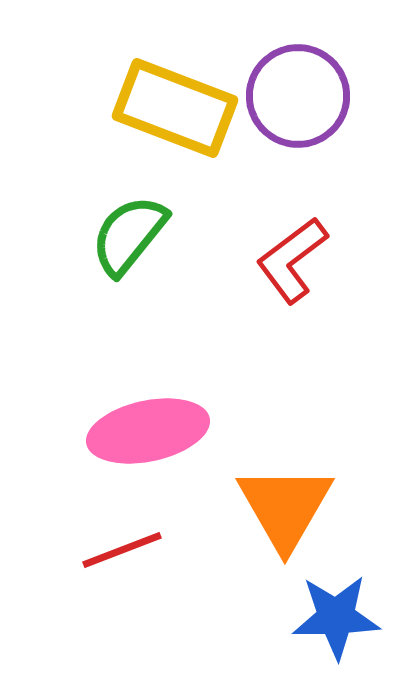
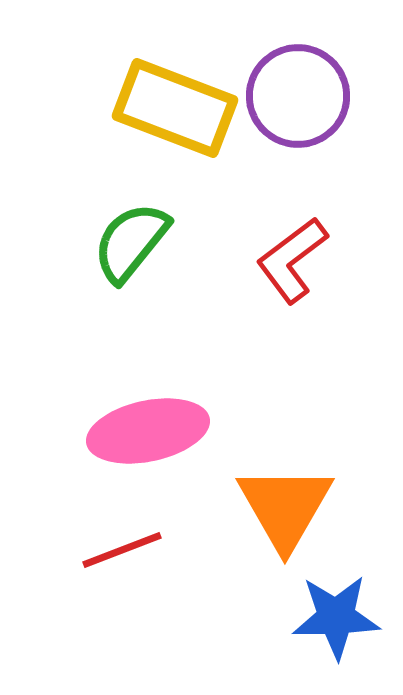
green semicircle: moved 2 px right, 7 px down
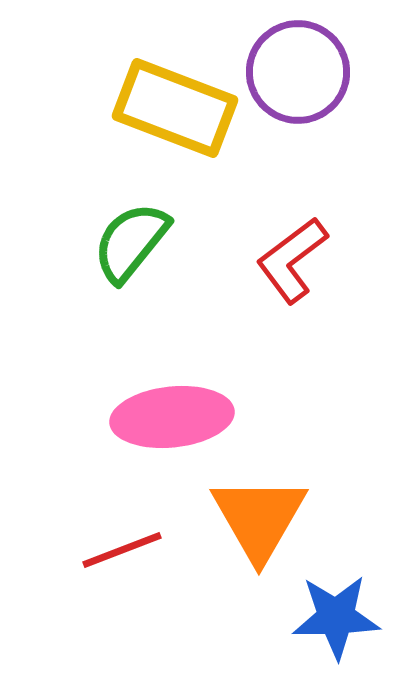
purple circle: moved 24 px up
pink ellipse: moved 24 px right, 14 px up; rotated 6 degrees clockwise
orange triangle: moved 26 px left, 11 px down
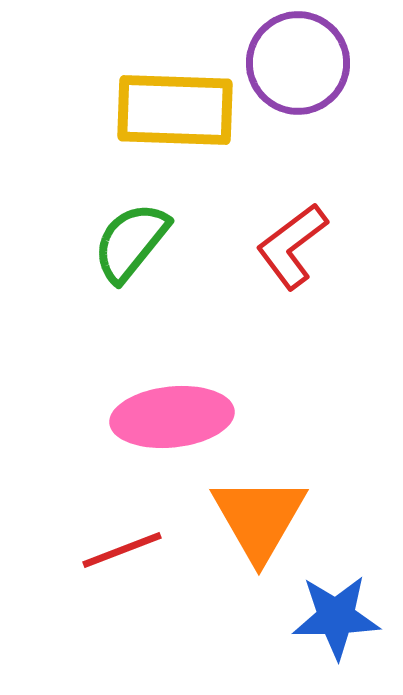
purple circle: moved 9 px up
yellow rectangle: moved 2 px down; rotated 19 degrees counterclockwise
red L-shape: moved 14 px up
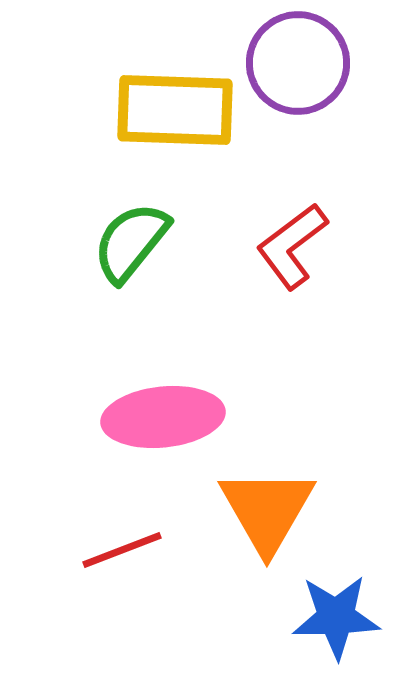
pink ellipse: moved 9 px left
orange triangle: moved 8 px right, 8 px up
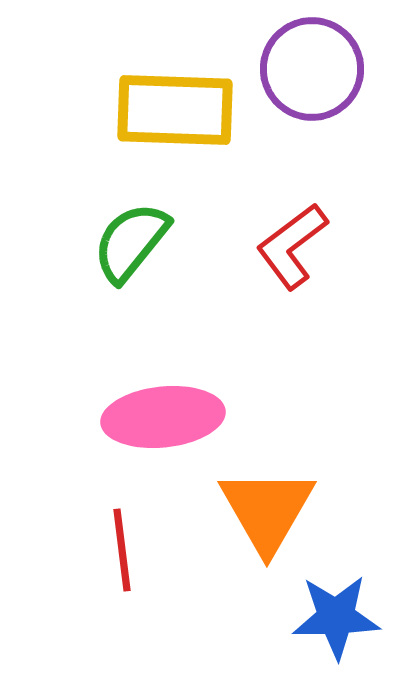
purple circle: moved 14 px right, 6 px down
red line: rotated 76 degrees counterclockwise
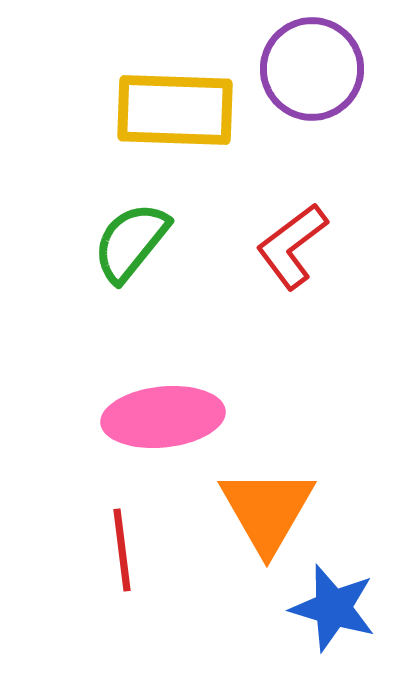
blue star: moved 3 px left, 9 px up; rotated 18 degrees clockwise
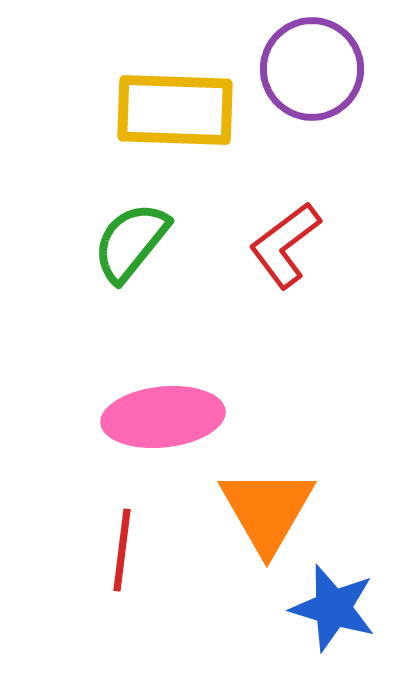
red L-shape: moved 7 px left, 1 px up
red line: rotated 14 degrees clockwise
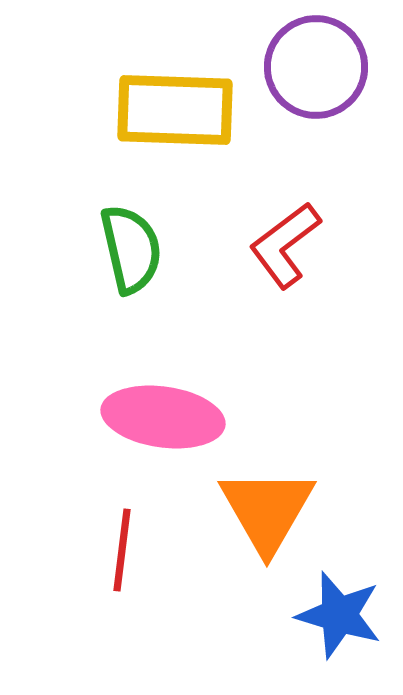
purple circle: moved 4 px right, 2 px up
green semicircle: moved 7 px down; rotated 128 degrees clockwise
pink ellipse: rotated 14 degrees clockwise
blue star: moved 6 px right, 7 px down
